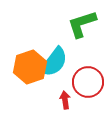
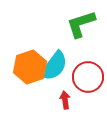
green L-shape: moved 1 px left
cyan semicircle: moved 4 px down
red circle: moved 5 px up
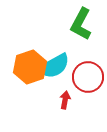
green L-shape: rotated 44 degrees counterclockwise
cyan semicircle: rotated 24 degrees clockwise
red arrow: rotated 18 degrees clockwise
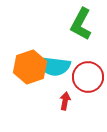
cyan semicircle: rotated 36 degrees clockwise
red arrow: moved 1 px down
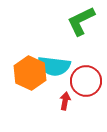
green L-shape: moved 3 px up; rotated 36 degrees clockwise
orange hexagon: moved 6 px down; rotated 16 degrees counterclockwise
red circle: moved 2 px left, 4 px down
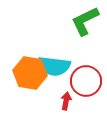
green L-shape: moved 4 px right
orange hexagon: rotated 16 degrees counterclockwise
red arrow: moved 1 px right
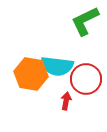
cyan semicircle: moved 3 px right
orange hexagon: moved 1 px right, 1 px down
red circle: moved 2 px up
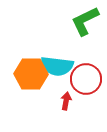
orange hexagon: rotated 8 degrees counterclockwise
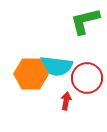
green L-shape: rotated 12 degrees clockwise
cyan semicircle: moved 1 px left
red circle: moved 1 px right, 1 px up
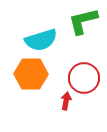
green L-shape: moved 2 px left
cyan semicircle: moved 15 px left, 26 px up; rotated 24 degrees counterclockwise
red circle: moved 3 px left
